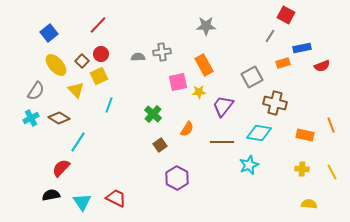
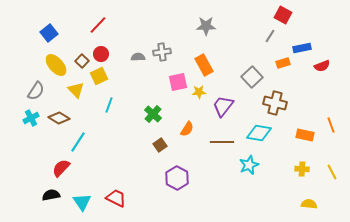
red square at (286, 15): moved 3 px left
gray square at (252, 77): rotated 15 degrees counterclockwise
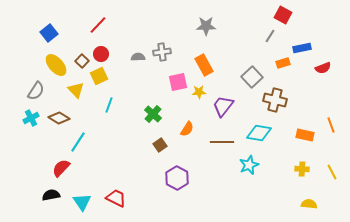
red semicircle at (322, 66): moved 1 px right, 2 px down
brown cross at (275, 103): moved 3 px up
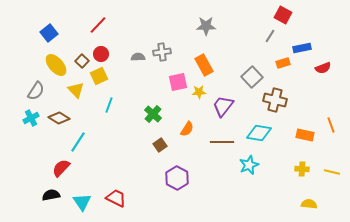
yellow line at (332, 172): rotated 49 degrees counterclockwise
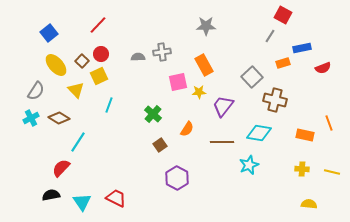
orange line at (331, 125): moved 2 px left, 2 px up
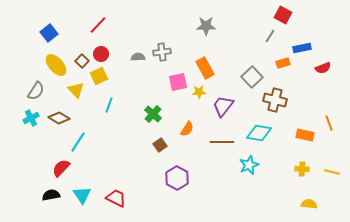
orange rectangle at (204, 65): moved 1 px right, 3 px down
cyan triangle at (82, 202): moved 7 px up
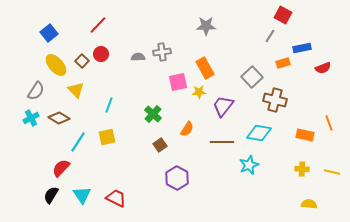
yellow square at (99, 76): moved 8 px right, 61 px down; rotated 12 degrees clockwise
black semicircle at (51, 195): rotated 48 degrees counterclockwise
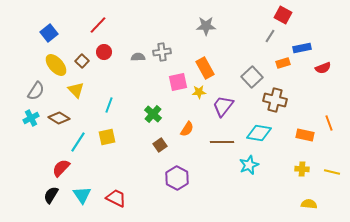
red circle at (101, 54): moved 3 px right, 2 px up
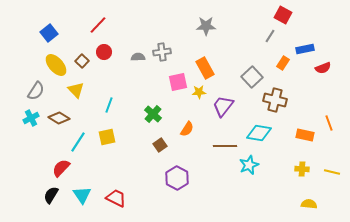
blue rectangle at (302, 48): moved 3 px right, 1 px down
orange rectangle at (283, 63): rotated 40 degrees counterclockwise
brown line at (222, 142): moved 3 px right, 4 px down
